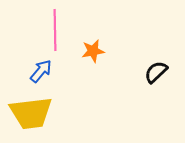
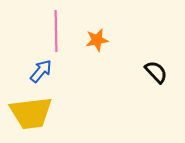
pink line: moved 1 px right, 1 px down
orange star: moved 4 px right, 11 px up
black semicircle: rotated 90 degrees clockwise
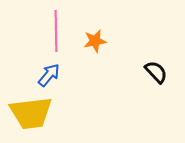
orange star: moved 2 px left, 1 px down
blue arrow: moved 8 px right, 4 px down
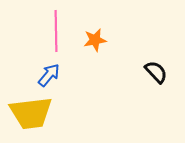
orange star: moved 1 px up
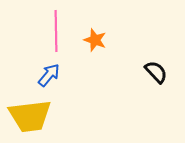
orange star: rotated 30 degrees clockwise
yellow trapezoid: moved 1 px left, 3 px down
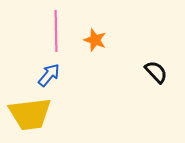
yellow trapezoid: moved 2 px up
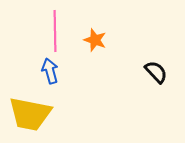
pink line: moved 1 px left
blue arrow: moved 1 px right, 4 px up; rotated 55 degrees counterclockwise
yellow trapezoid: rotated 18 degrees clockwise
